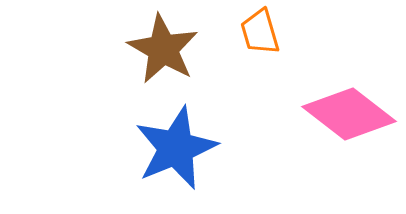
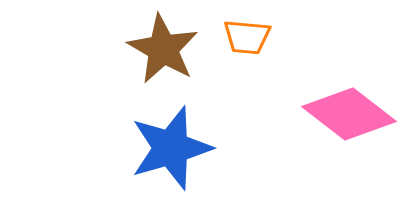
orange trapezoid: moved 13 px left, 5 px down; rotated 69 degrees counterclockwise
blue star: moved 5 px left; rotated 6 degrees clockwise
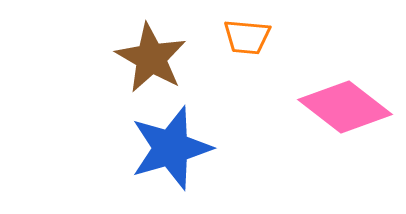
brown star: moved 12 px left, 9 px down
pink diamond: moved 4 px left, 7 px up
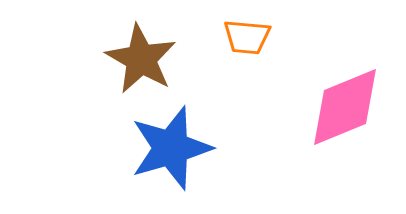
brown star: moved 10 px left, 1 px down
pink diamond: rotated 60 degrees counterclockwise
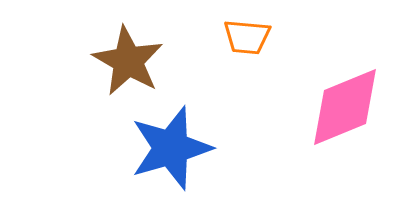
brown star: moved 13 px left, 2 px down
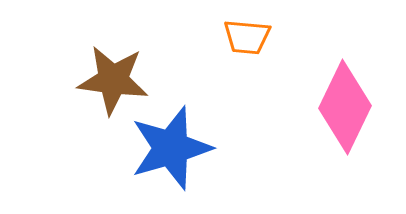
brown star: moved 15 px left, 19 px down; rotated 22 degrees counterclockwise
pink diamond: rotated 42 degrees counterclockwise
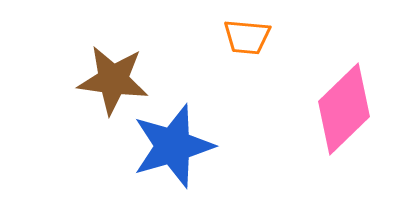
pink diamond: moved 1 px left, 2 px down; rotated 20 degrees clockwise
blue star: moved 2 px right, 2 px up
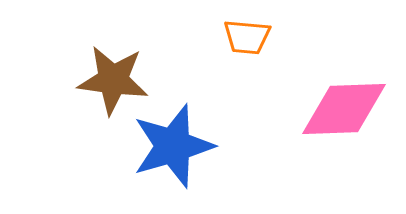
pink diamond: rotated 42 degrees clockwise
